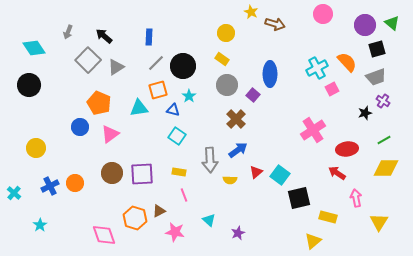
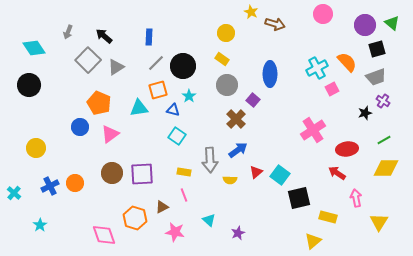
purple square at (253, 95): moved 5 px down
yellow rectangle at (179, 172): moved 5 px right
brown triangle at (159, 211): moved 3 px right, 4 px up
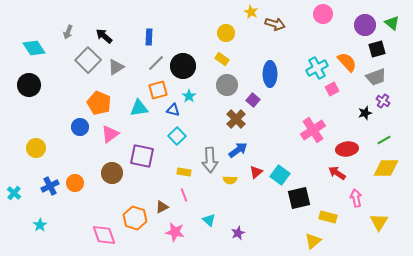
cyan square at (177, 136): rotated 12 degrees clockwise
purple square at (142, 174): moved 18 px up; rotated 15 degrees clockwise
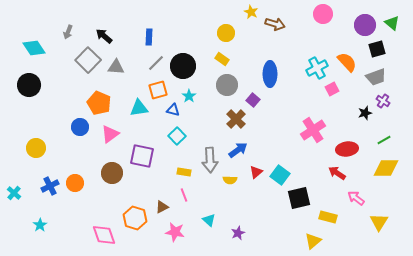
gray triangle at (116, 67): rotated 36 degrees clockwise
pink arrow at (356, 198): rotated 42 degrees counterclockwise
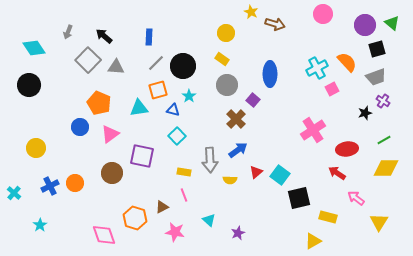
yellow triangle at (313, 241): rotated 12 degrees clockwise
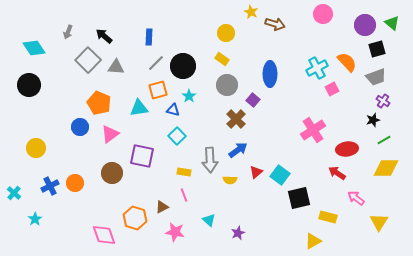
black star at (365, 113): moved 8 px right, 7 px down
cyan star at (40, 225): moved 5 px left, 6 px up
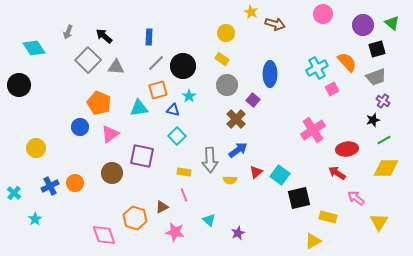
purple circle at (365, 25): moved 2 px left
black circle at (29, 85): moved 10 px left
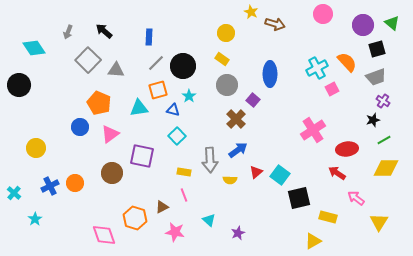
black arrow at (104, 36): moved 5 px up
gray triangle at (116, 67): moved 3 px down
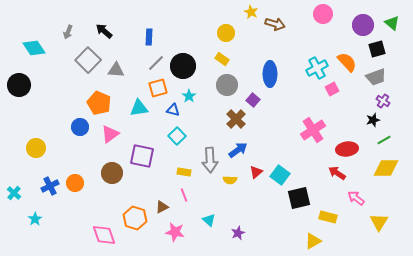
orange square at (158, 90): moved 2 px up
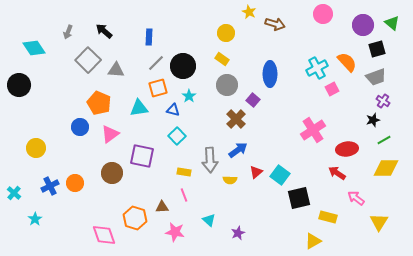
yellow star at (251, 12): moved 2 px left
brown triangle at (162, 207): rotated 24 degrees clockwise
